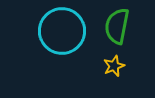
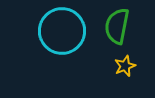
yellow star: moved 11 px right
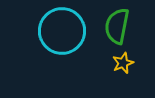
yellow star: moved 2 px left, 3 px up
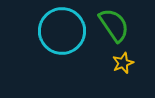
green semicircle: moved 3 px left, 1 px up; rotated 135 degrees clockwise
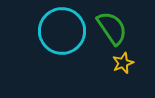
green semicircle: moved 2 px left, 3 px down
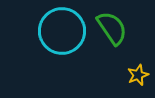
yellow star: moved 15 px right, 12 px down
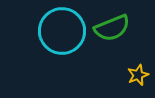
green semicircle: rotated 102 degrees clockwise
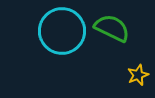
green semicircle: rotated 132 degrees counterclockwise
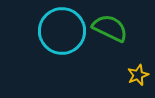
green semicircle: moved 2 px left
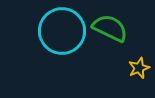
yellow star: moved 1 px right, 7 px up
